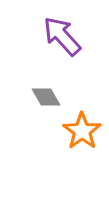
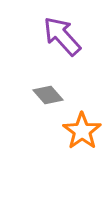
gray diamond: moved 2 px right, 2 px up; rotated 12 degrees counterclockwise
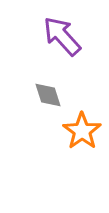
gray diamond: rotated 24 degrees clockwise
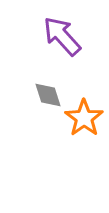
orange star: moved 2 px right, 13 px up
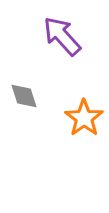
gray diamond: moved 24 px left, 1 px down
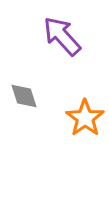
orange star: moved 1 px right
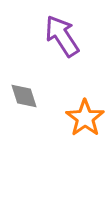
purple arrow: rotated 9 degrees clockwise
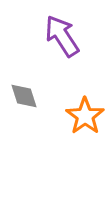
orange star: moved 2 px up
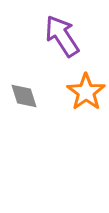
orange star: moved 1 px right, 24 px up
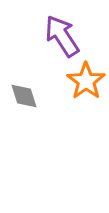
orange star: moved 11 px up
